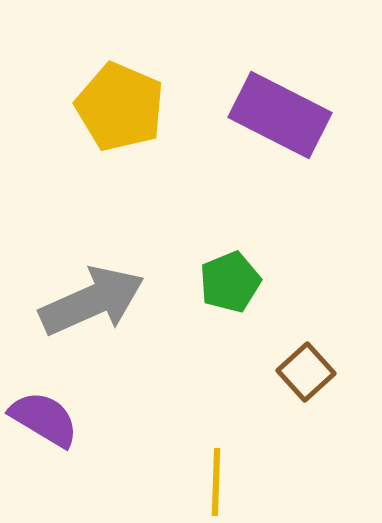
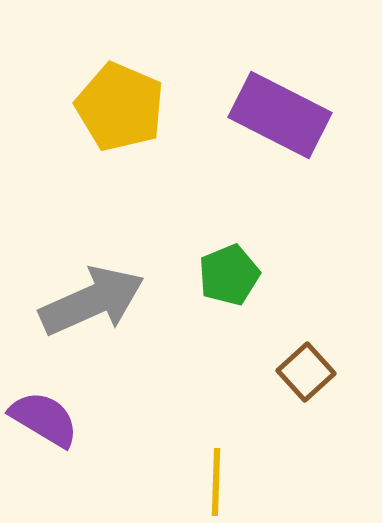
green pentagon: moved 1 px left, 7 px up
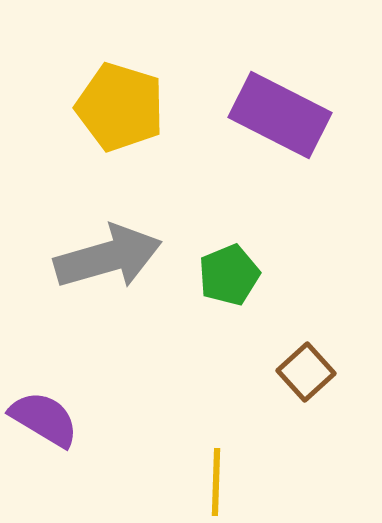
yellow pentagon: rotated 6 degrees counterclockwise
gray arrow: moved 16 px right, 44 px up; rotated 8 degrees clockwise
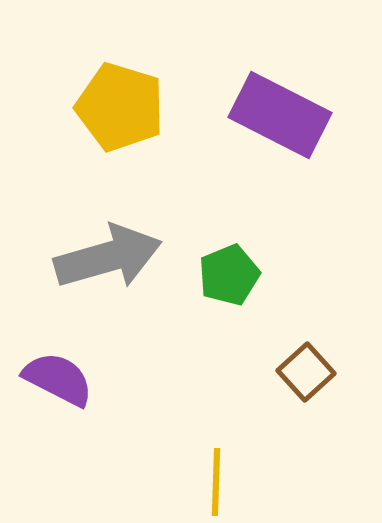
purple semicircle: moved 14 px right, 40 px up; rotated 4 degrees counterclockwise
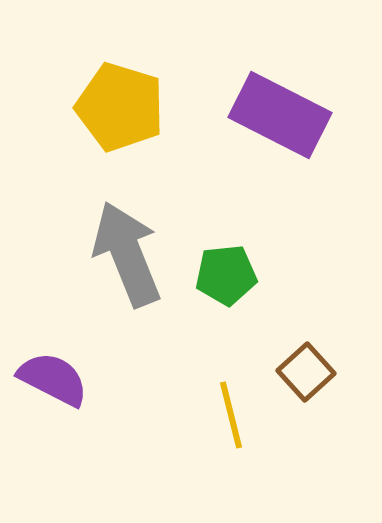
gray arrow: moved 19 px right, 3 px up; rotated 96 degrees counterclockwise
green pentagon: moved 3 px left; rotated 16 degrees clockwise
purple semicircle: moved 5 px left
yellow line: moved 15 px right, 67 px up; rotated 16 degrees counterclockwise
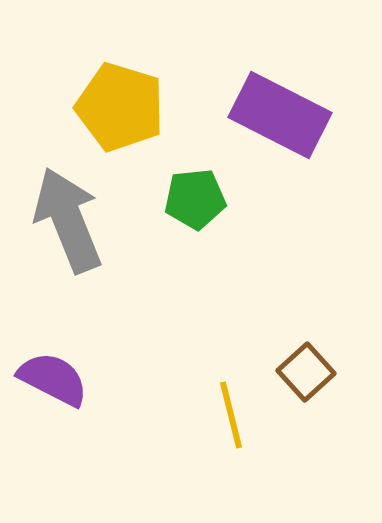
gray arrow: moved 59 px left, 34 px up
green pentagon: moved 31 px left, 76 px up
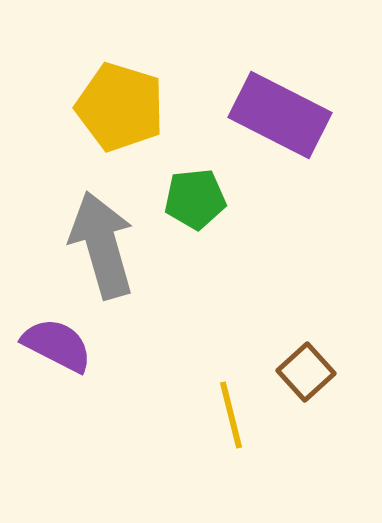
gray arrow: moved 34 px right, 25 px down; rotated 6 degrees clockwise
purple semicircle: moved 4 px right, 34 px up
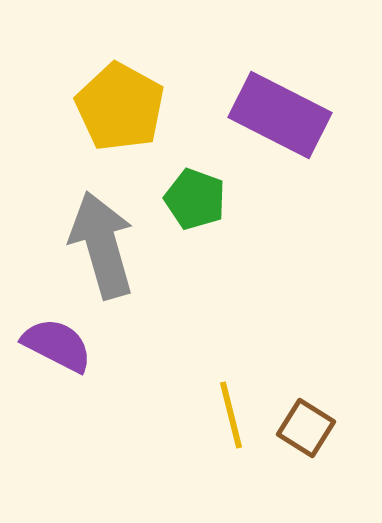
yellow pentagon: rotated 12 degrees clockwise
green pentagon: rotated 26 degrees clockwise
brown square: moved 56 px down; rotated 16 degrees counterclockwise
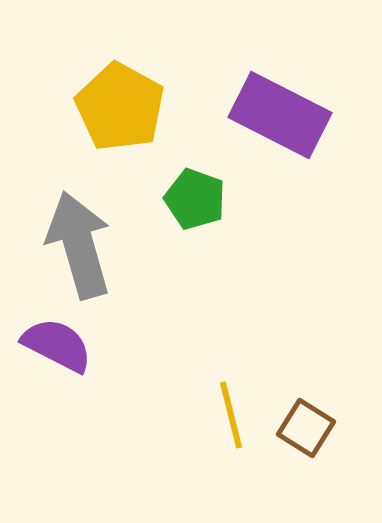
gray arrow: moved 23 px left
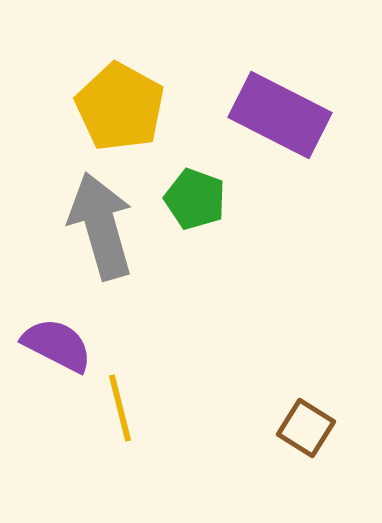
gray arrow: moved 22 px right, 19 px up
yellow line: moved 111 px left, 7 px up
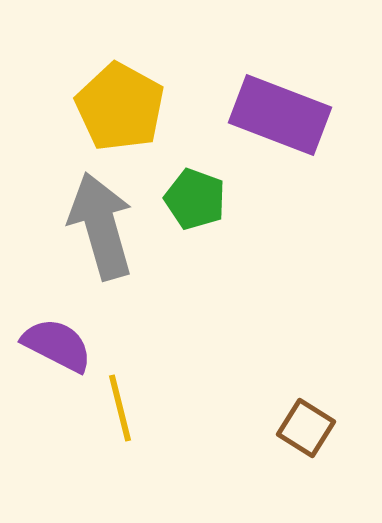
purple rectangle: rotated 6 degrees counterclockwise
